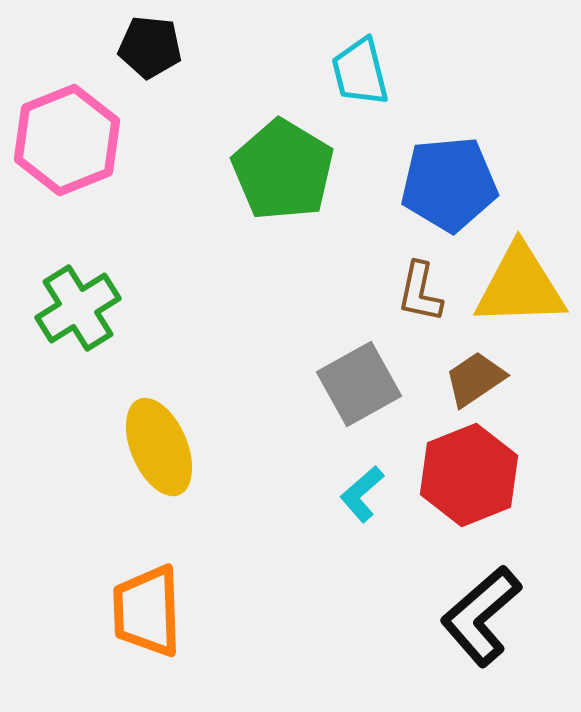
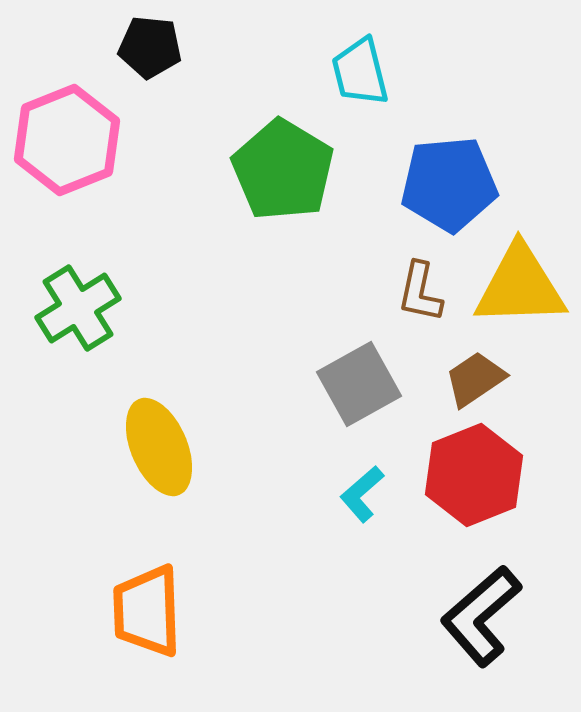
red hexagon: moved 5 px right
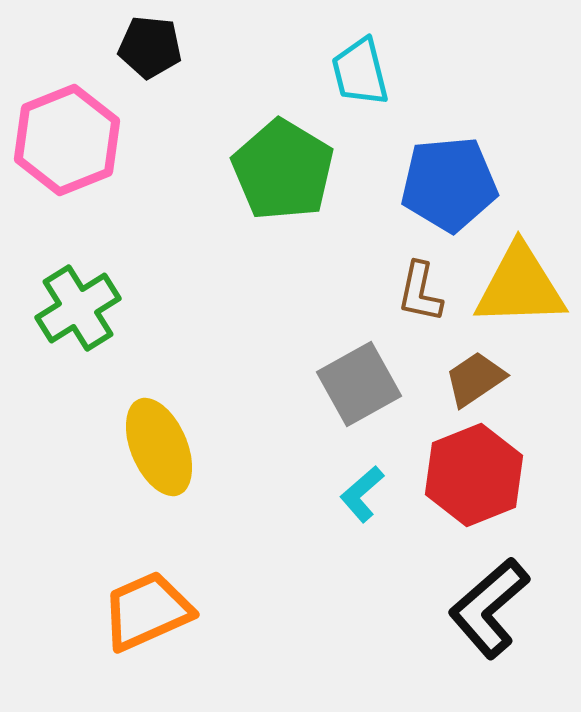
orange trapezoid: rotated 68 degrees clockwise
black L-shape: moved 8 px right, 8 px up
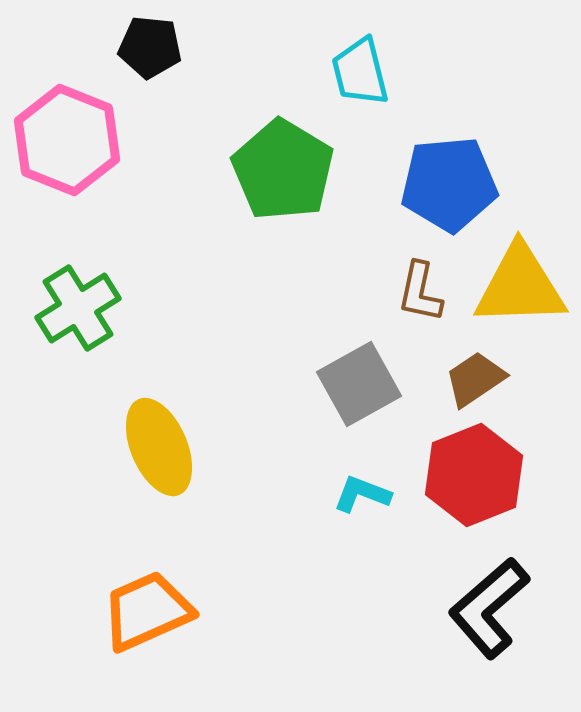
pink hexagon: rotated 16 degrees counterclockwise
cyan L-shape: rotated 62 degrees clockwise
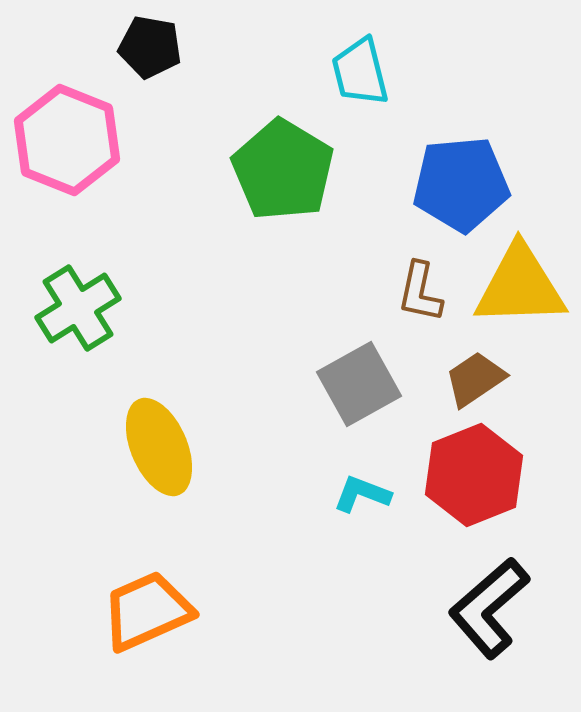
black pentagon: rotated 4 degrees clockwise
blue pentagon: moved 12 px right
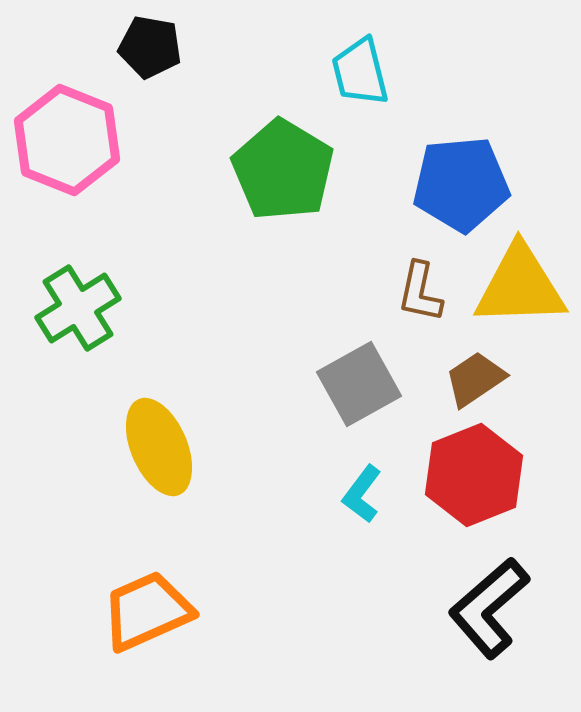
cyan L-shape: rotated 74 degrees counterclockwise
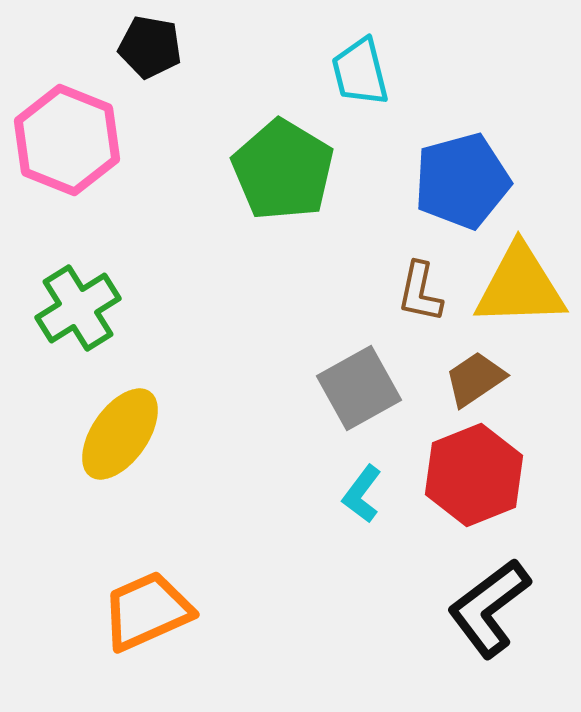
blue pentagon: moved 1 px right, 3 px up; rotated 10 degrees counterclockwise
gray square: moved 4 px down
yellow ellipse: moved 39 px left, 13 px up; rotated 58 degrees clockwise
black L-shape: rotated 4 degrees clockwise
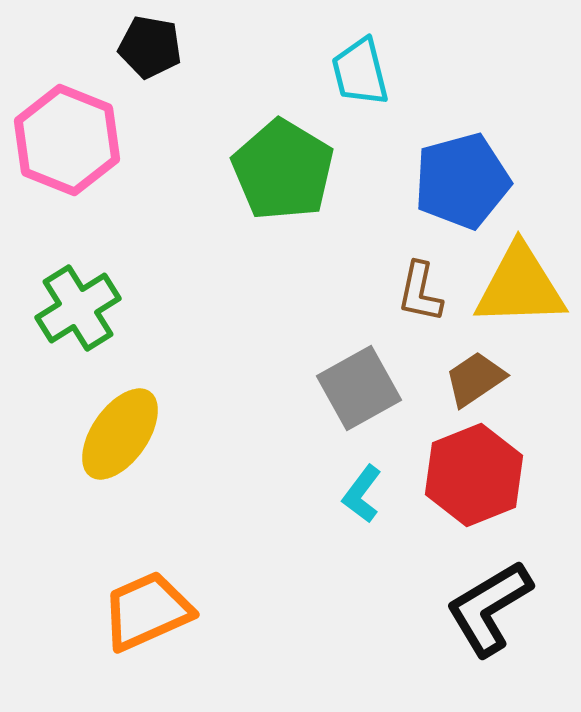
black L-shape: rotated 6 degrees clockwise
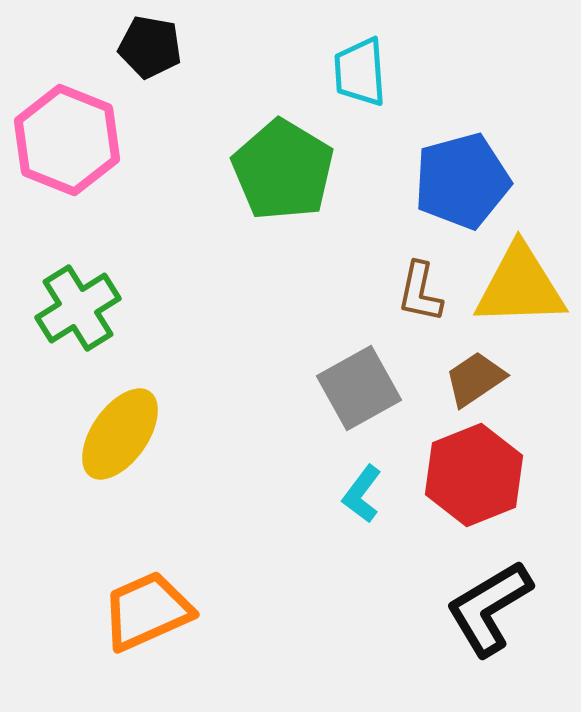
cyan trapezoid: rotated 10 degrees clockwise
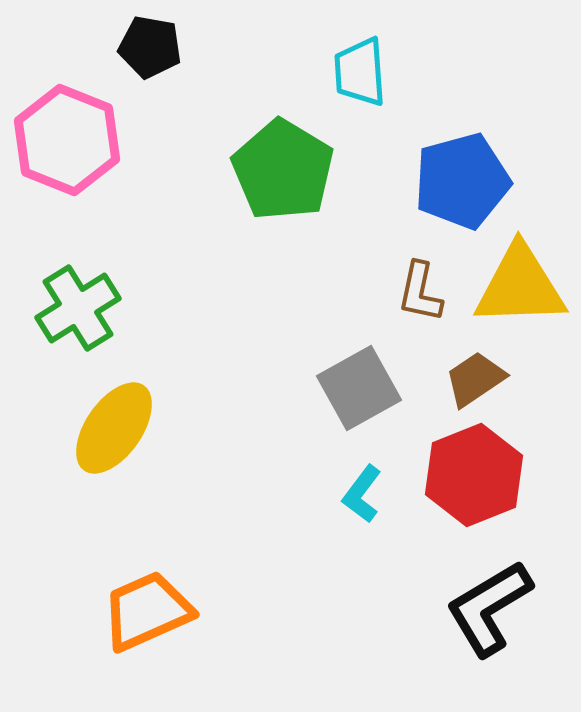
yellow ellipse: moved 6 px left, 6 px up
